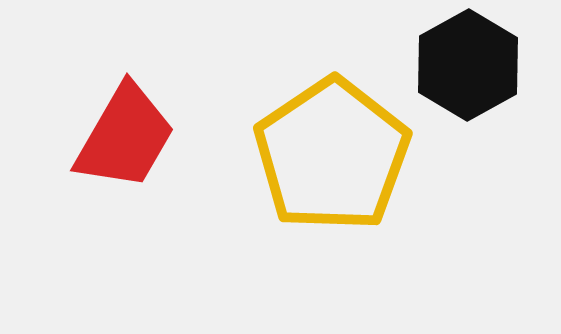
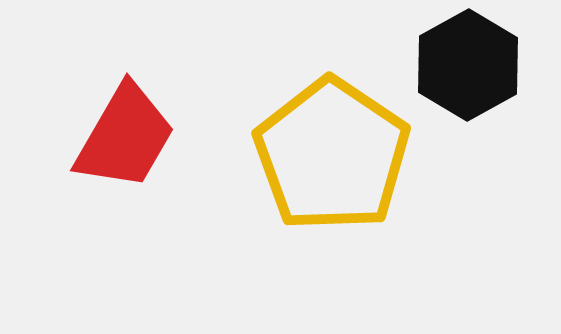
yellow pentagon: rotated 4 degrees counterclockwise
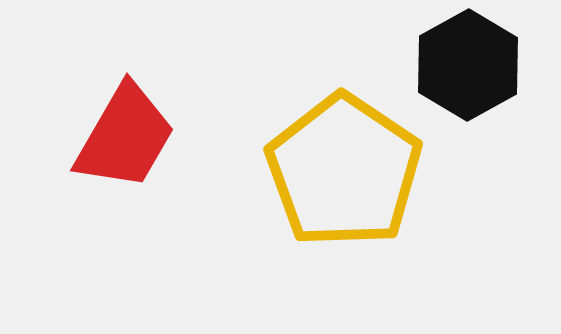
yellow pentagon: moved 12 px right, 16 px down
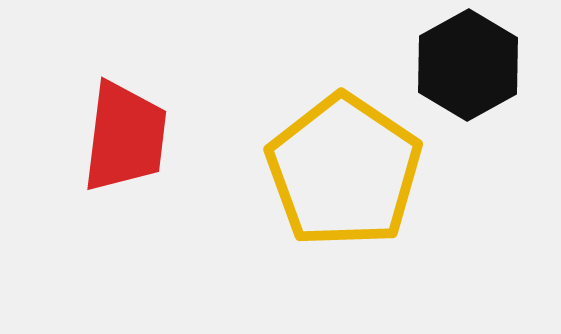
red trapezoid: rotated 23 degrees counterclockwise
